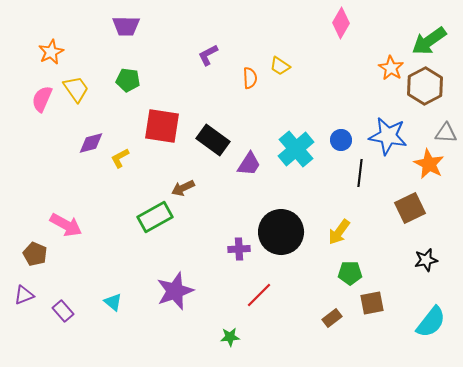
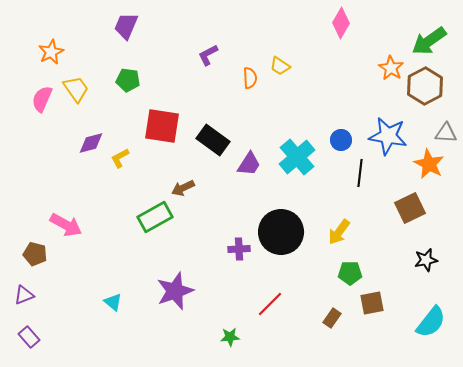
purple trapezoid at (126, 26): rotated 112 degrees clockwise
cyan cross at (296, 149): moved 1 px right, 8 px down
brown pentagon at (35, 254): rotated 10 degrees counterclockwise
red line at (259, 295): moved 11 px right, 9 px down
purple rectangle at (63, 311): moved 34 px left, 26 px down
brown rectangle at (332, 318): rotated 18 degrees counterclockwise
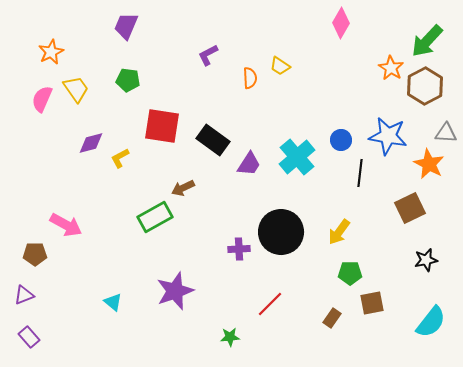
green arrow at (429, 41): moved 2 px left; rotated 12 degrees counterclockwise
brown pentagon at (35, 254): rotated 15 degrees counterclockwise
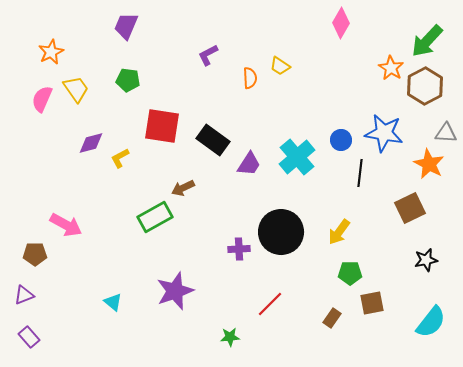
blue star at (388, 136): moved 4 px left, 3 px up
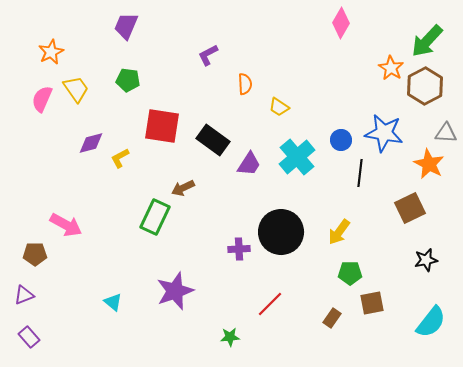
yellow trapezoid at (280, 66): moved 1 px left, 41 px down
orange semicircle at (250, 78): moved 5 px left, 6 px down
green rectangle at (155, 217): rotated 36 degrees counterclockwise
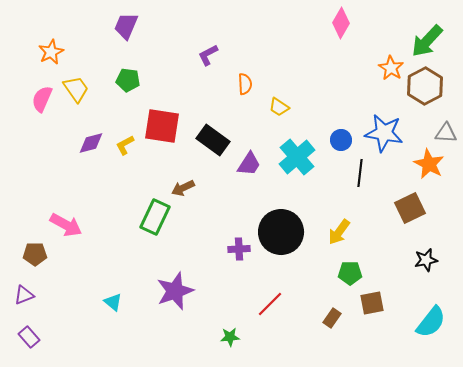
yellow L-shape at (120, 158): moved 5 px right, 13 px up
